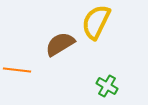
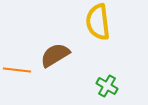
yellow semicircle: moved 2 px right; rotated 33 degrees counterclockwise
brown semicircle: moved 5 px left, 11 px down
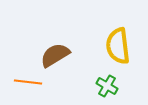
yellow semicircle: moved 20 px right, 24 px down
orange line: moved 11 px right, 12 px down
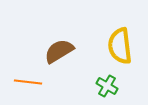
yellow semicircle: moved 2 px right
brown semicircle: moved 4 px right, 4 px up
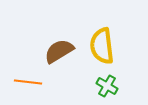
yellow semicircle: moved 18 px left
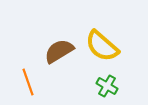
yellow semicircle: rotated 42 degrees counterclockwise
orange line: rotated 64 degrees clockwise
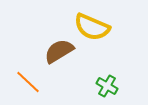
yellow semicircle: moved 10 px left, 19 px up; rotated 18 degrees counterclockwise
orange line: rotated 28 degrees counterclockwise
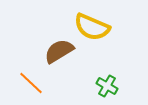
orange line: moved 3 px right, 1 px down
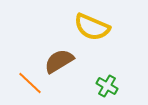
brown semicircle: moved 10 px down
orange line: moved 1 px left
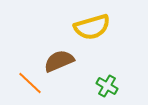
yellow semicircle: rotated 39 degrees counterclockwise
brown semicircle: rotated 8 degrees clockwise
